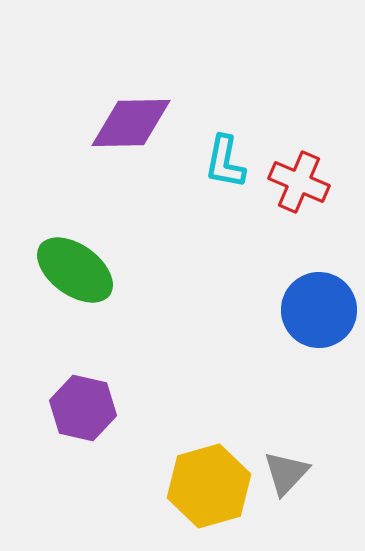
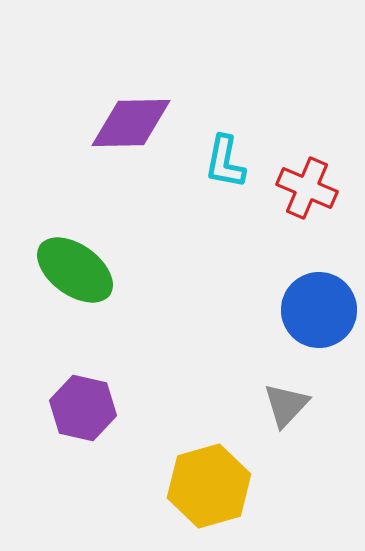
red cross: moved 8 px right, 6 px down
gray triangle: moved 68 px up
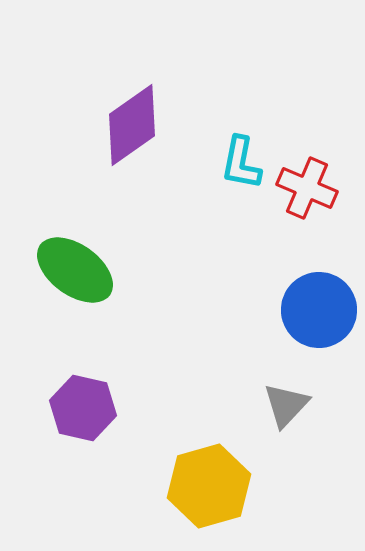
purple diamond: moved 1 px right, 2 px down; rotated 34 degrees counterclockwise
cyan L-shape: moved 16 px right, 1 px down
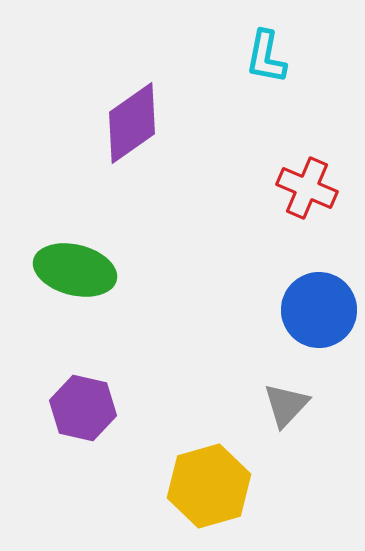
purple diamond: moved 2 px up
cyan L-shape: moved 25 px right, 106 px up
green ellipse: rotated 22 degrees counterclockwise
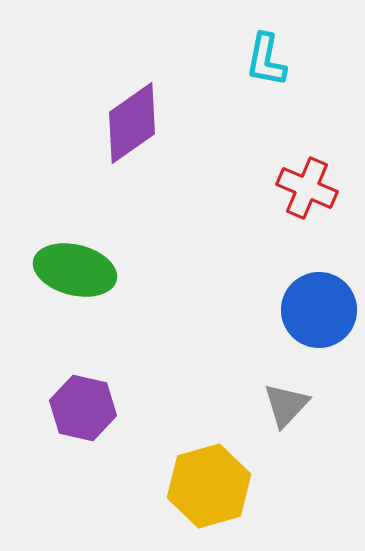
cyan L-shape: moved 3 px down
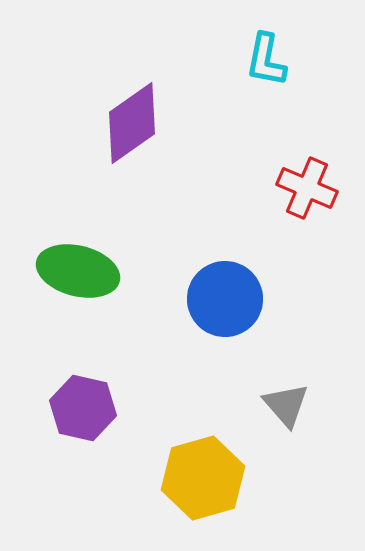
green ellipse: moved 3 px right, 1 px down
blue circle: moved 94 px left, 11 px up
gray triangle: rotated 24 degrees counterclockwise
yellow hexagon: moved 6 px left, 8 px up
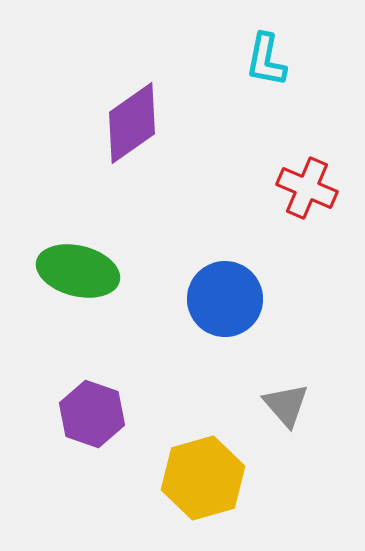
purple hexagon: moved 9 px right, 6 px down; rotated 6 degrees clockwise
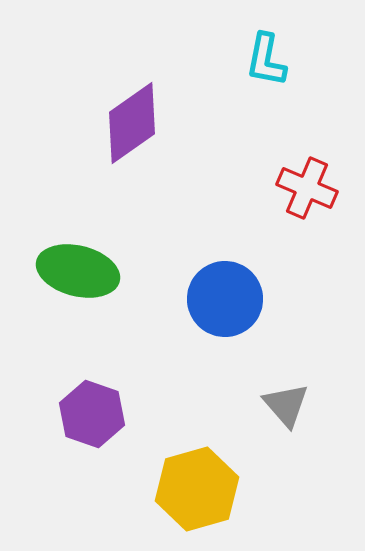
yellow hexagon: moved 6 px left, 11 px down
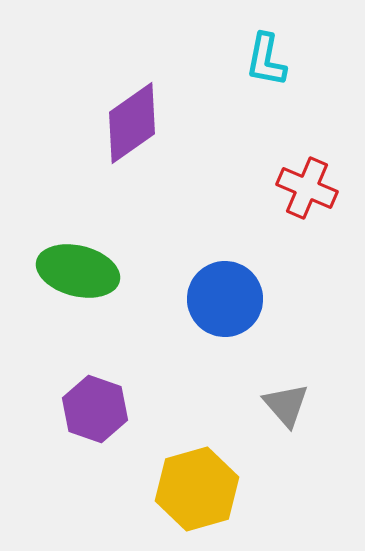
purple hexagon: moved 3 px right, 5 px up
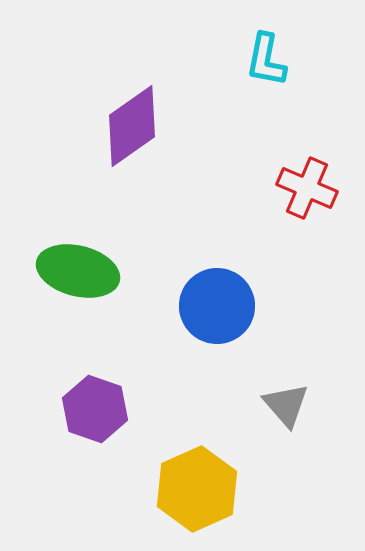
purple diamond: moved 3 px down
blue circle: moved 8 px left, 7 px down
yellow hexagon: rotated 8 degrees counterclockwise
